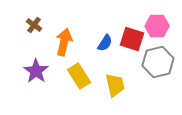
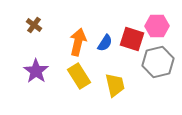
orange arrow: moved 14 px right
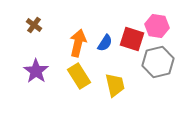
pink hexagon: rotated 10 degrees clockwise
orange arrow: moved 1 px down
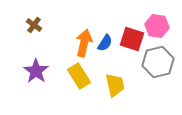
orange arrow: moved 6 px right
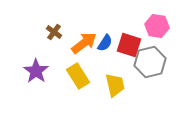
brown cross: moved 20 px right, 7 px down
red square: moved 3 px left, 6 px down
orange arrow: rotated 40 degrees clockwise
gray hexagon: moved 8 px left
yellow rectangle: moved 1 px left
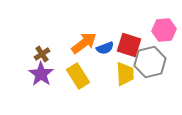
pink hexagon: moved 7 px right, 4 px down; rotated 15 degrees counterclockwise
brown cross: moved 12 px left, 22 px down; rotated 21 degrees clockwise
blue semicircle: moved 5 px down; rotated 36 degrees clockwise
purple star: moved 5 px right, 3 px down
yellow trapezoid: moved 10 px right, 11 px up; rotated 10 degrees clockwise
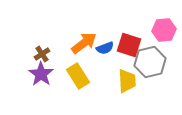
yellow trapezoid: moved 2 px right, 7 px down
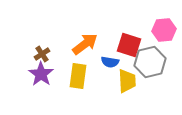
orange arrow: moved 1 px right, 1 px down
blue semicircle: moved 5 px right, 14 px down; rotated 30 degrees clockwise
yellow rectangle: rotated 40 degrees clockwise
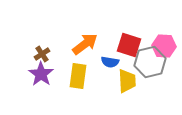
pink hexagon: moved 16 px down; rotated 10 degrees clockwise
